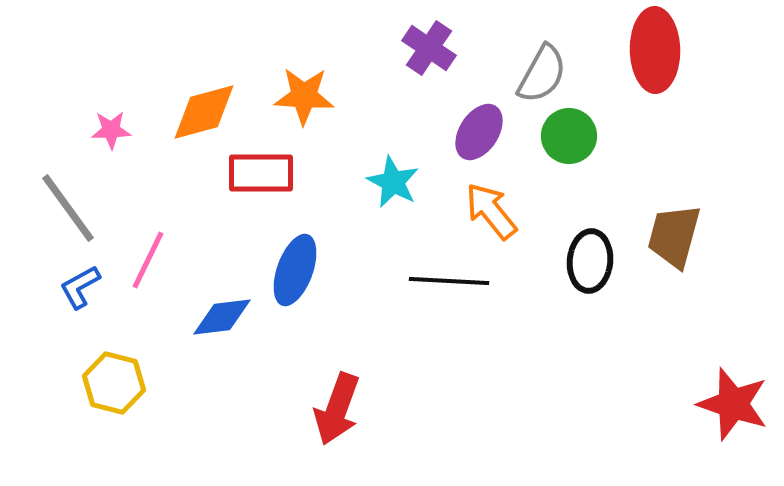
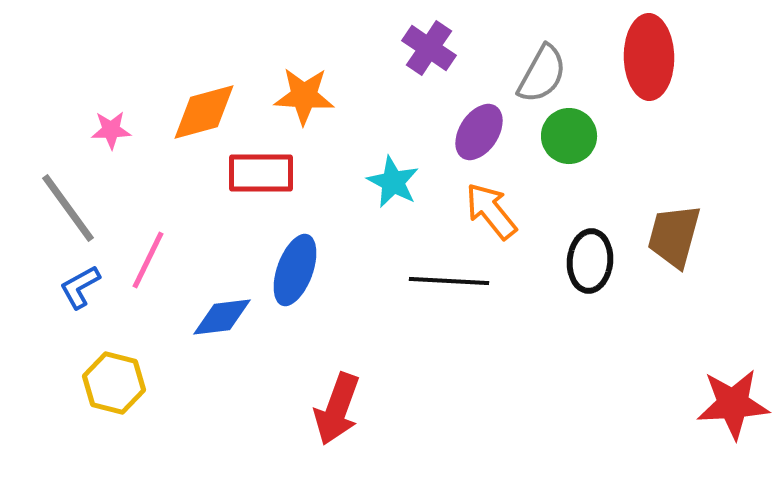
red ellipse: moved 6 px left, 7 px down
red star: rotated 22 degrees counterclockwise
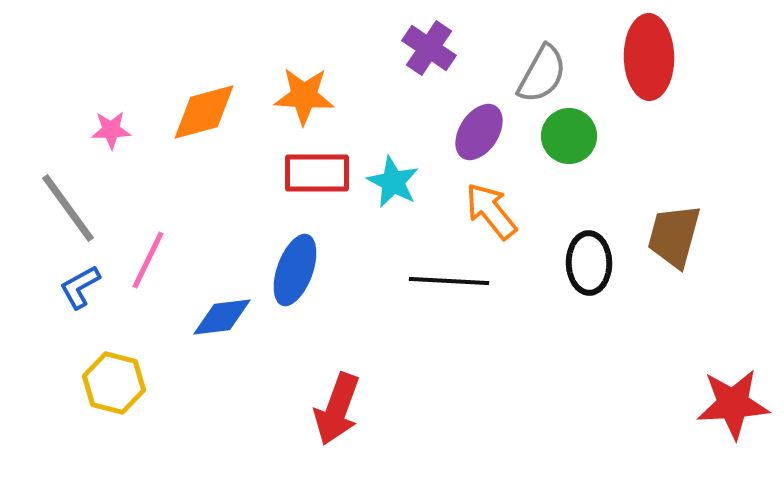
red rectangle: moved 56 px right
black ellipse: moved 1 px left, 2 px down; rotated 6 degrees counterclockwise
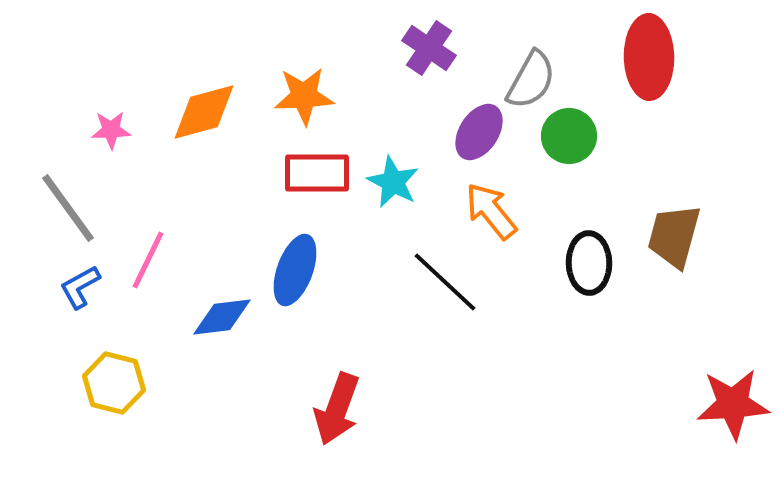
gray semicircle: moved 11 px left, 6 px down
orange star: rotated 6 degrees counterclockwise
black line: moved 4 px left, 1 px down; rotated 40 degrees clockwise
